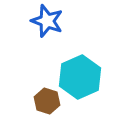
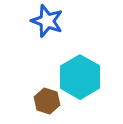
cyan hexagon: rotated 6 degrees counterclockwise
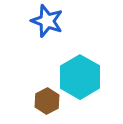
brown hexagon: rotated 15 degrees clockwise
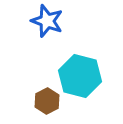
cyan hexagon: moved 1 px up; rotated 15 degrees counterclockwise
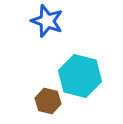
brown hexagon: moved 1 px right; rotated 20 degrees counterclockwise
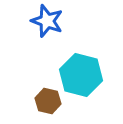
cyan hexagon: moved 1 px right, 1 px up
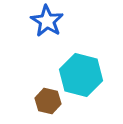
blue star: rotated 12 degrees clockwise
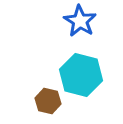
blue star: moved 33 px right
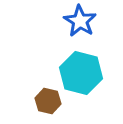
cyan hexagon: moved 2 px up
